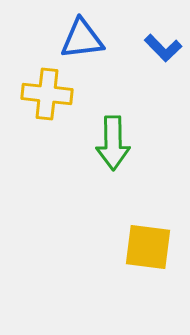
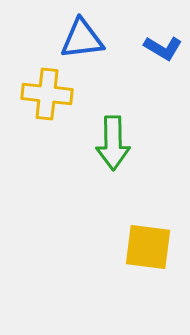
blue L-shape: rotated 15 degrees counterclockwise
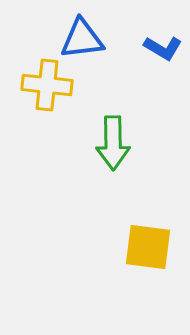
yellow cross: moved 9 px up
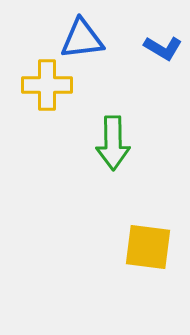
yellow cross: rotated 6 degrees counterclockwise
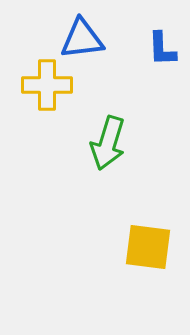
blue L-shape: moved 1 px left, 1 px down; rotated 57 degrees clockwise
green arrow: moved 5 px left; rotated 18 degrees clockwise
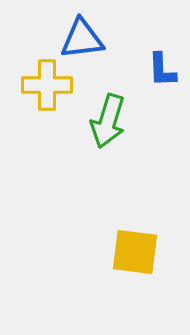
blue L-shape: moved 21 px down
green arrow: moved 22 px up
yellow square: moved 13 px left, 5 px down
